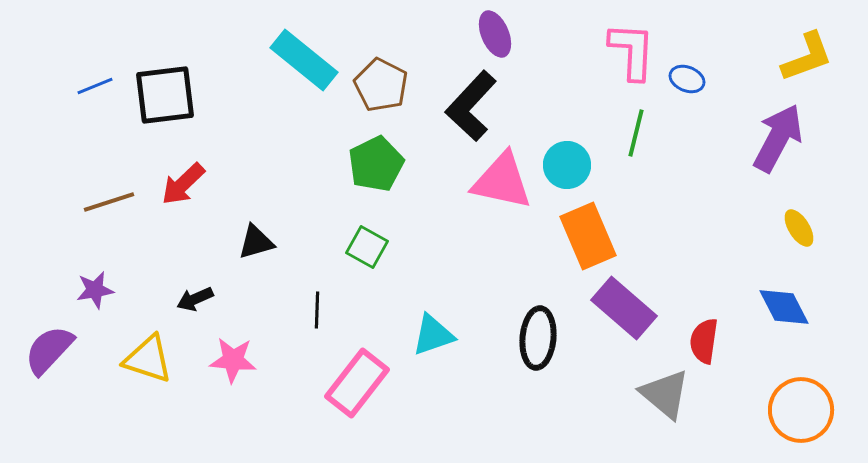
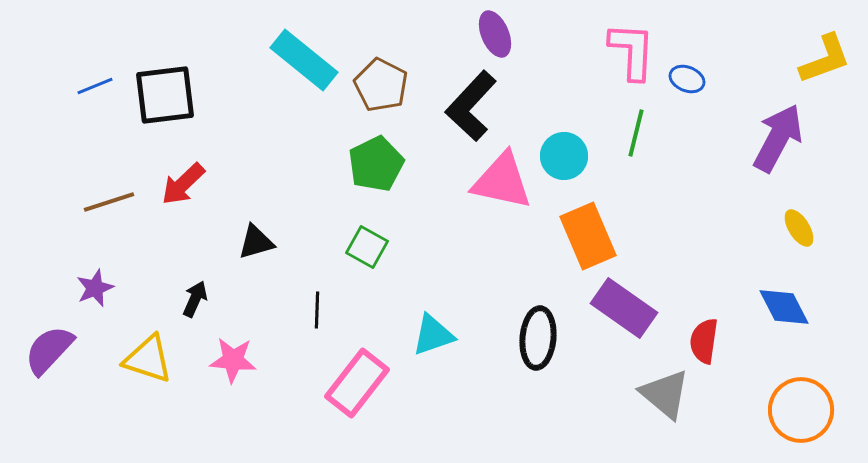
yellow L-shape: moved 18 px right, 2 px down
cyan circle: moved 3 px left, 9 px up
purple star: moved 2 px up; rotated 12 degrees counterclockwise
black arrow: rotated 138 degrees clockwise
purple rectangle: rotated 6 degrees counterclockwise
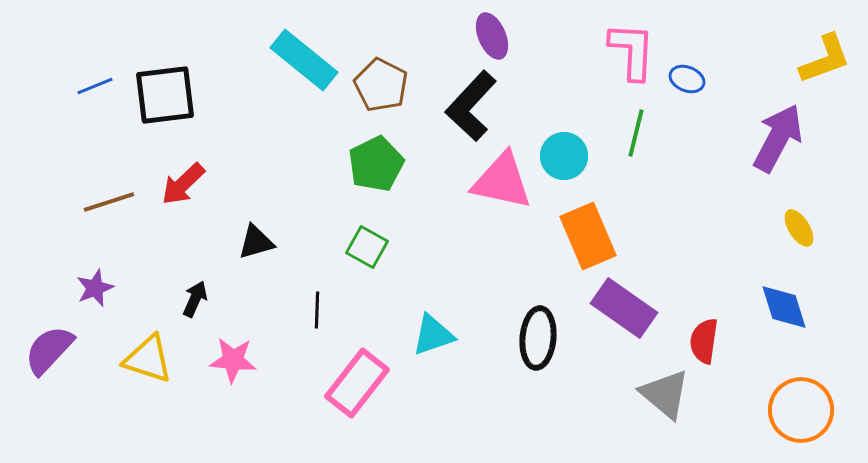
purple ellipse: moved 3 px left, 2 px down
blue diamond: rotated 10 degrees clockwise
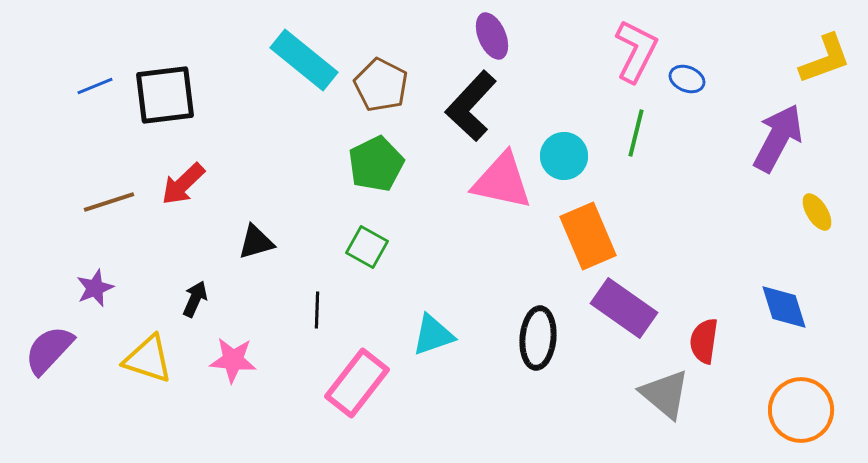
pink L-shape: moved 4 px right; rotated 24 degrees clockwise
yellow ellipse: moved 18 px right, 16 px up
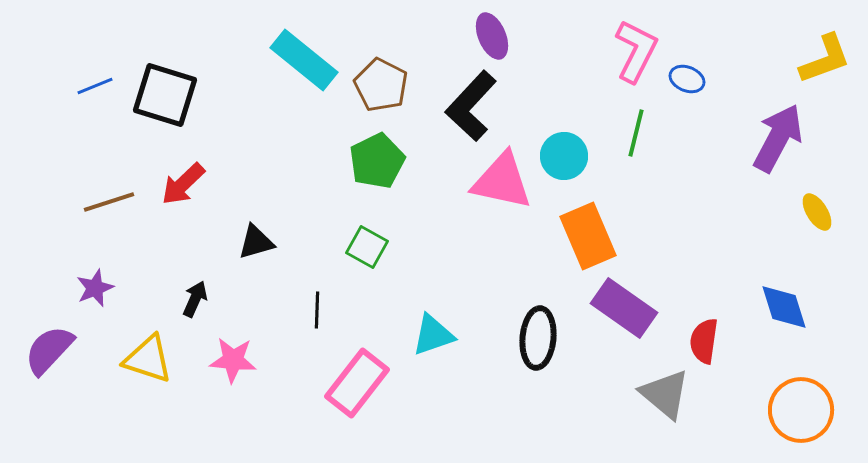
black square: rotated 24 degrees clockwise
green pentagon: moved 1 px right, 3 px up
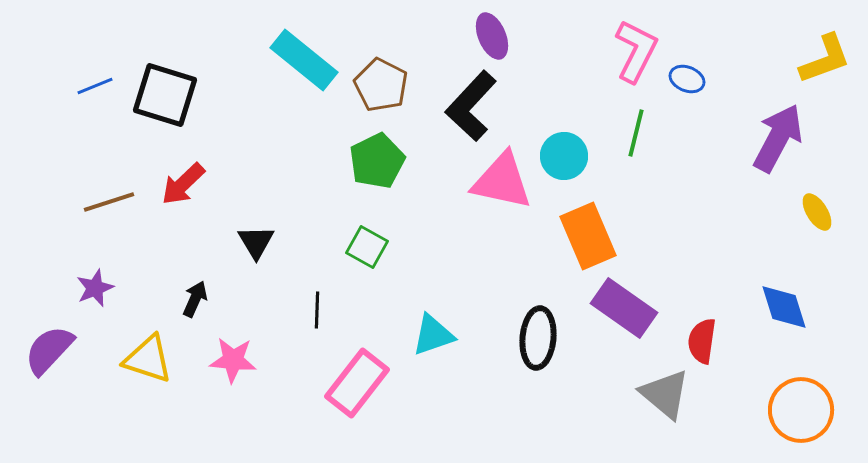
black triangle: rotated 45 degrees counterclockwise
red semicircle: moved 2 px left
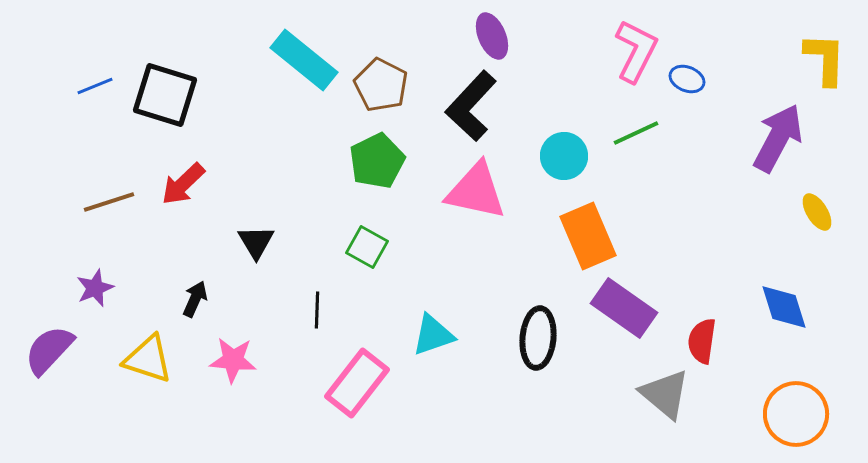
yellow L-shape: rotated 68 degrees counterclockwise
green line: rotated 51 degrees clockwise
pink triangle: moved 26 px left, 10 px down
orange circle: moved 5 px left, 4 px down
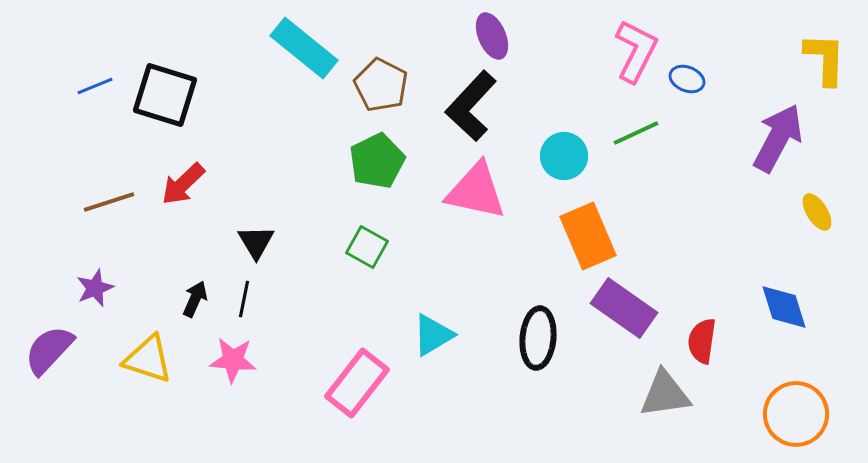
cyan rectangle: moved 12 px up
black line: moved 73 px left, 11 px up; rotated 9 degrees clockwise
cyan triangle: rotated 12 degrees counterclockwise
gray triangle: rotated 48 degrees counterclockwise
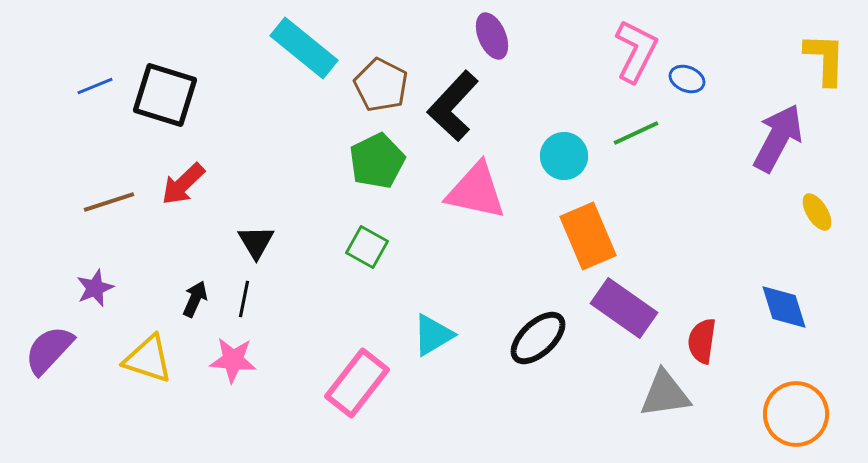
black L-shape: moved 18 px left
black ellipse: rotated 42 degrees clockwise
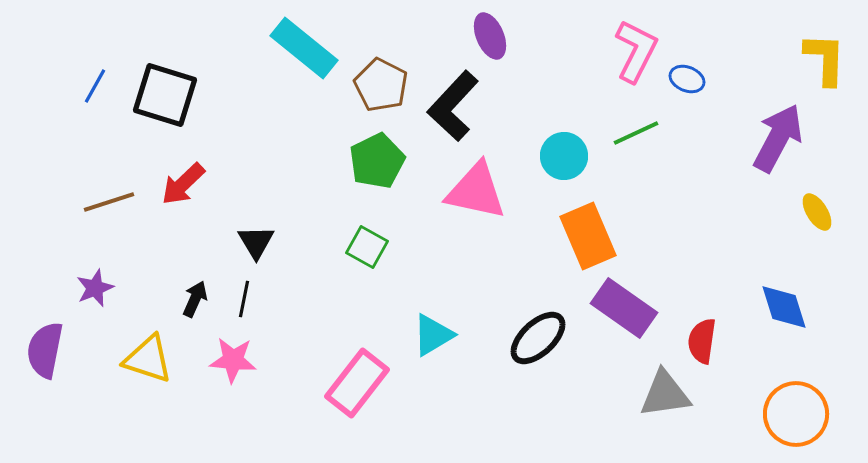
purple ellipse: moved 2 px left
blue line: rotated 39 degrees counterclockwise
purple semicircle: moved 4 px left; rotated 32 degrees counterclockwise
